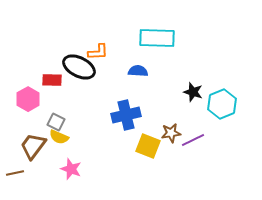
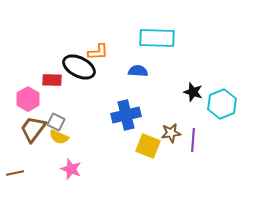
purple line: rotated 60 degrees counterclockwise
brown trapezoid: moved 17 px up
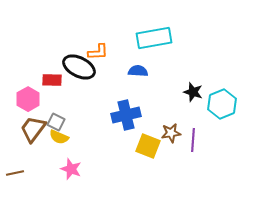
cyan rectangle: moved 3 px left; rotated 12 degrees counterclockwise
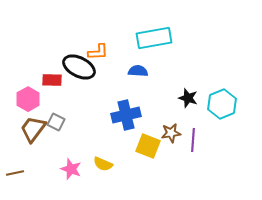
black star: moved 5 px left, 6 px down
yellow semicircle: moved 44 px right, 27 px down
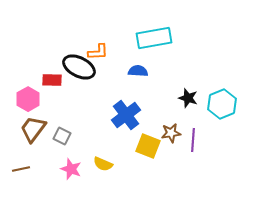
blue cross: rotated 24 degrees counterclockwise
gray square: moved 6 px right, 14 px down
brown line: moved 6 px right, 4 px up
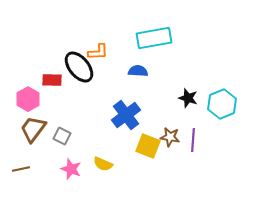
black ellipse: rotated 24 degrees clockwise
brown star: moved 1 px left, 4 px down; rotated 18 degrees clockwise
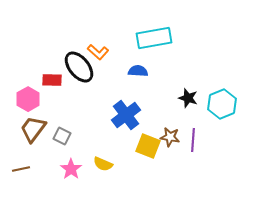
orange L-shape: rotated 45 degrees clockwise
pink star: rotated 15 degrees clockwise
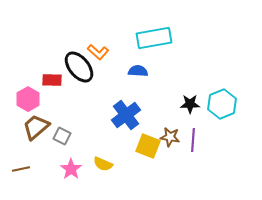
black star: moved 2 px right, 6 px down; rotated 18 degrees counterclockwise
brown trapezoid: moved 3 px right, 2 px up; rotated 12 degrees clockwise
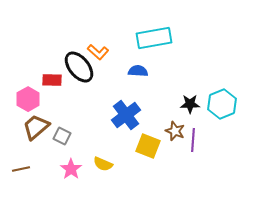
brown star: moved 5 px right, 6 px up; rotated 12 degrees clockwise
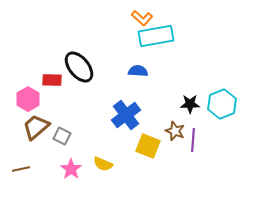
cyan rectangle: moved 2 px right, 2 px up
orange L-shape: moved 44 px right, 34 px up
